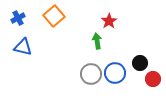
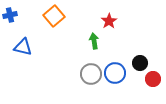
blue cross: moved 8 px left, 3 px up; rotated 16 degrees clockwise
green arrow: moved 3 px left
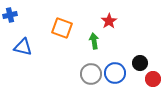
orange square: moved 8 px right, 12 px down; rotated 30 degrees counterclockwise
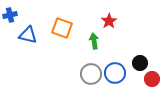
blue triangle: moved 5 px right, 12 px up
red circle: moved 1 px left
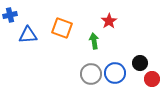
blue triangle: rotated 18 degrees counterclockwise
